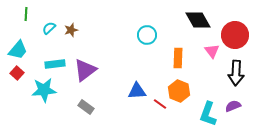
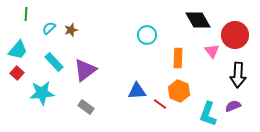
cyan rectangle: moved 1 px left, 2 px up; rotated 54 degrees clockwise
black arrow: moved 2 px right, 2 px down
cyan star: moved 2 px left, 3 px down
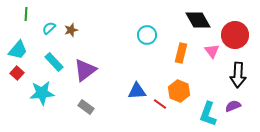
orange rectangle: moved 3 px right, 5 px up; rotated 12 degrees clockwise
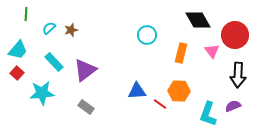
orange hexagon: rotated 20 degrees counterclockwise
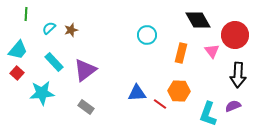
blue triangle: moved 2 px down
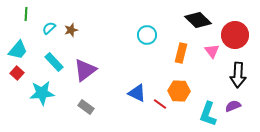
black diamond: rotated 16 degrees counterclockwise
blue triangle: rotated 30 degrees clockwise
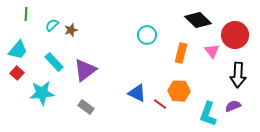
cyan semicircle: moved 3 px right, 3 px up
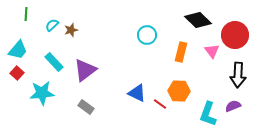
orange rectangle: moved 1 px up
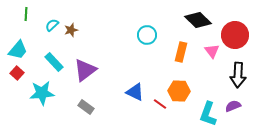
blue triangle: moved 2 px left, 1 px up
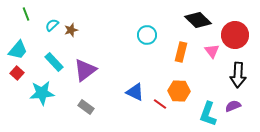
green line: rotated 24 degrees counterclockwise
